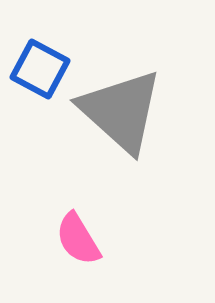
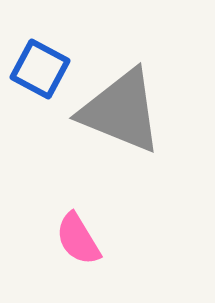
gray triangle: rotated 20 degrees counterclockwise
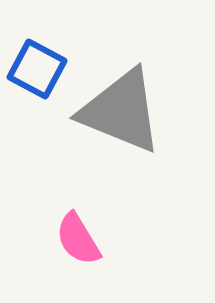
blue square: moved 3 px left
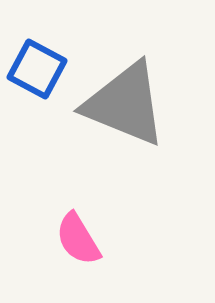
gray triangle: moved 4 px right, 7 px up
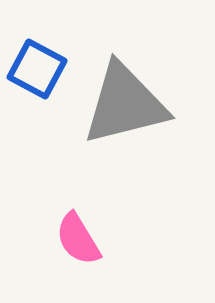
gray triangle: rotated 36 degrees counterclockwise
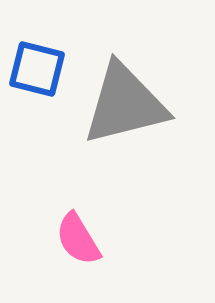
blue square: rotated 14 degrees counterclockwise
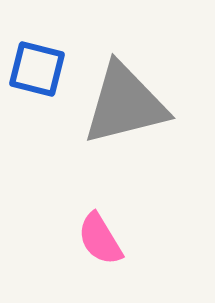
pink semicircle: moved 22 px right
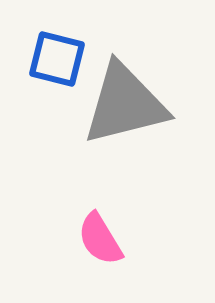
blue square: moved 20 px right, 10 px up
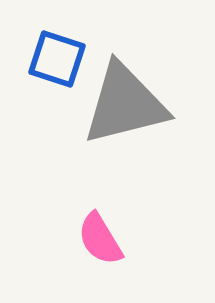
blue square: rotated 4 degrees clockwise
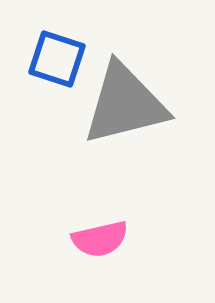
pink semicircle: rotated 72 degrees counterclockwise
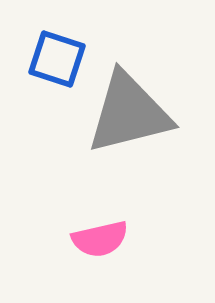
gray triangle: moved 4 px right, 9 px down
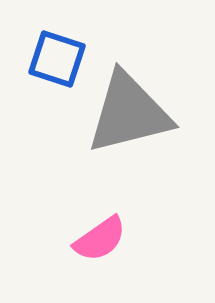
pink semicircle: rotated 22 degrees counterclockwise
